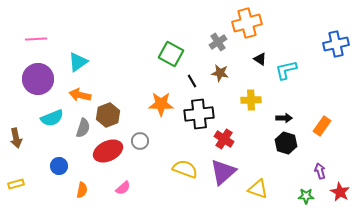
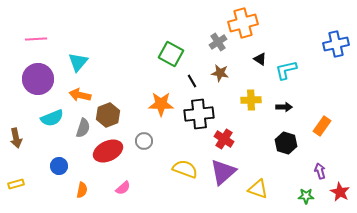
orange cross: moved 4 px left
cyan triangle: rotated 15 degrees counterclockwise
black arrow: moved 11 px up
gray circle: moved 4 px right
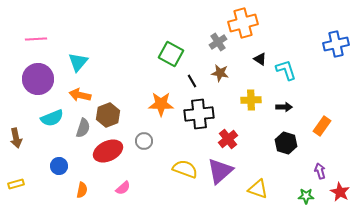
cyan L-shape: rotated 85 degrees clockwise
red cross: moved 4 px right; rotated 18 degrees clockwise
purple triangle: moved 3 px left, 1 px up
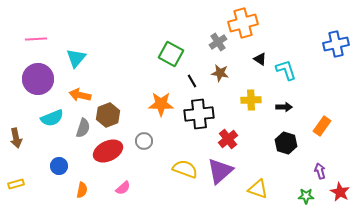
cyan triangle: moved 2 px left, 4 px up
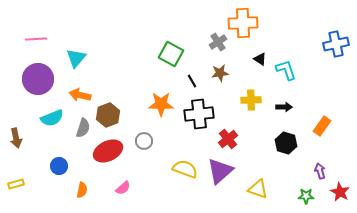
orange cross: rotated 12 degrees clockwise
brown star: rotated 18 degrees counterclockwise
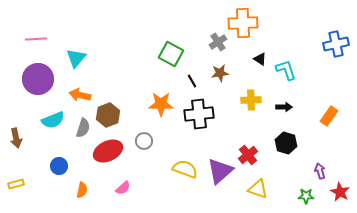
cyan semicircle: moved 1 px right, 2 px down
orange rectangle: moved 7 px right, 10 px up
red cross: moved 20 px right, 16 px down
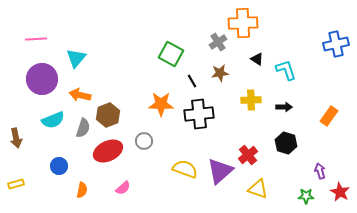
black triangle: moved 3 px left
purple circle: moved 4 px right
